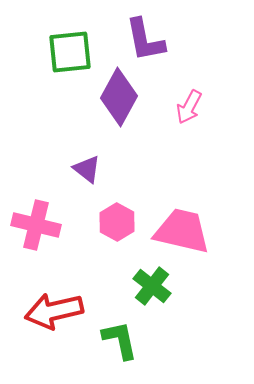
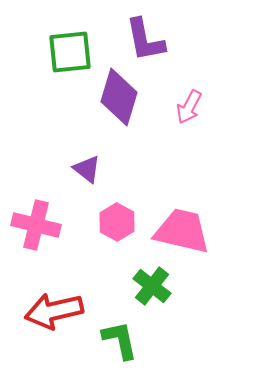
purple diamond: rotated 12 degrees counterclockwise
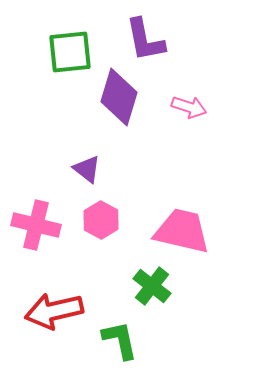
pink arrow: rotated 100 degrees counterclockwise
pink hexagon: moved 16 px left, 2 px up
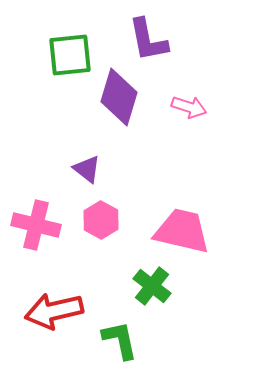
purple L-shape: moved 3 px right
green square: moved 3 px down
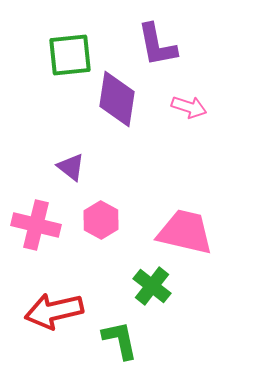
purple L-shape: moved 9 px right, 5 px down
purple diamond: moved 2 px left, 2 px down; rotated 8 degrees counterclockwise
purple triangle: moved 16 px left, 2 px up
pink trapezoid: moved 3 px right, 1 px down
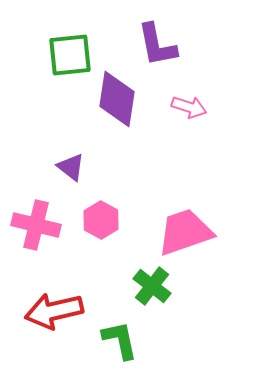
pink trapezoid: rotated 32 degrees counterclockwise
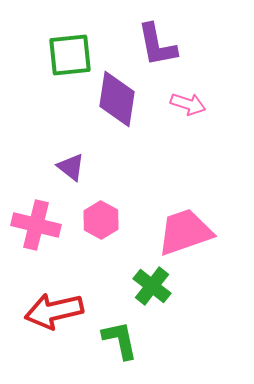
pink arrow: moved 1 px left, 3 px up
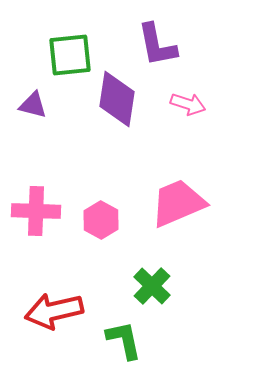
purple triangle: moved 38 px left, 62 px up; rotated 24 degrees counterclockwise
pink cross: moved 14 px up; rotated 12 degrees counterclockwise
pink trapezoid: moved 7 px left, 29 px up; rotated 4 degrees counterclockwise
green cross: rotated 6 degrees clockwise
green L-shape: moved 4 px right
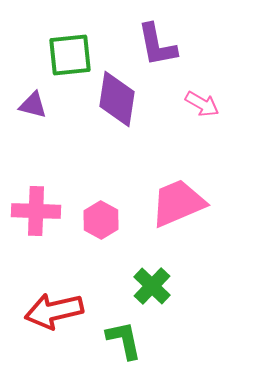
pink arrow: moved 14 px right; rotated 12 degrees clockwise
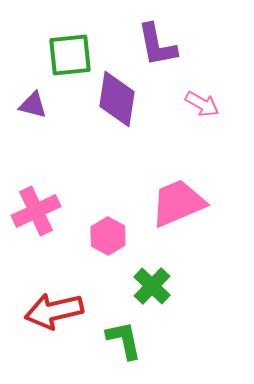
pink cross: rotated 27 degrees counterclockwise
pink hexagon: moved 7 px right, 16 px down
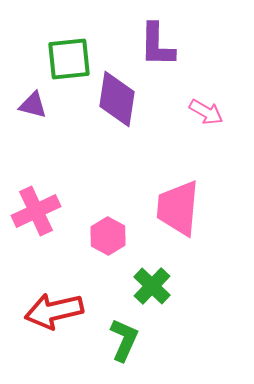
purple L-shape: rotated 12 degrees clockwise
green square: moved 1 px left, 4 px down
pink arrow: moved 4 px right, 8 px down
pink trapezoid: moved 5 px down; rotated 62 degrees counterclockwise
green L-shape: rotated 36 degrees clockwise
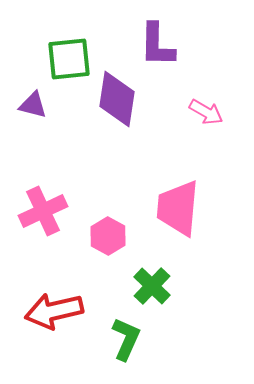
pink cross: moved 7 px right
green L-shape: moved 2 px right, 1 px up
